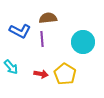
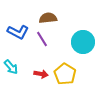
blue L-shape: moved 2 px left, 1 px down
purple line: rotated 28 degrees counterclockwise
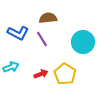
blue L-shape: moved 1 px down
cyan arrow: rotated 70 degrees counterclockwise
red arrow: rotated 32 degrees counterclockwise
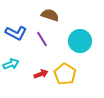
brown semicircle: moved 2 px right, 3 px up; rotated 24 degrees clockwise
blue L-shape: moved 2 px left
cyan circle: moved 3 px left, 1 px up
cyan arrow: moved 3 px up
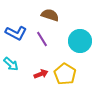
cyan arrow: rotated 63 degrees clockwise
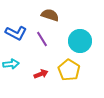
cyan arrow: rotated 49 degrees counterclockwise
yellow pentagon: moved 4 px right, 4 px up
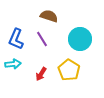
brown semicircle: moved 1 px left, 1 px down
blue L-shape: moved 6 px down; rotated 85 degrees clockwise
cyan circle: moved 2 px up
cyan arrow: moved 2 px right
red arrow: rotated 144 degrees clockwise
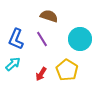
cyan arrow: rotated 35 degrees counterclockwise
yellow pentagon: moved 2 px left
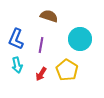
purple line: moved 1 px left, 6 px down; rotated 42 degrees clockwise
cyan arrow: moved 4 px right, 1 px down; rotated 119 degrees clockwise
